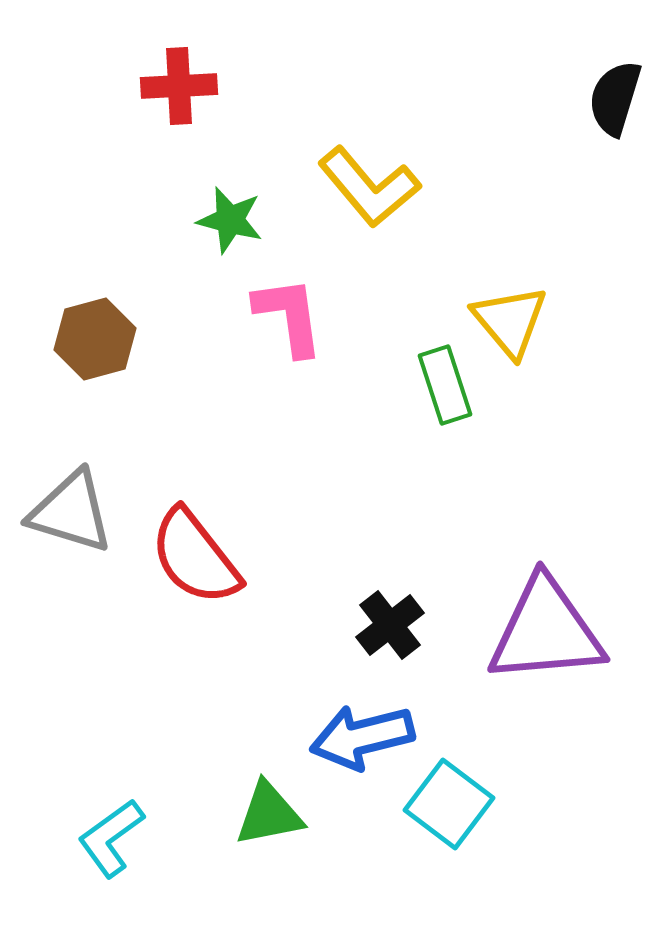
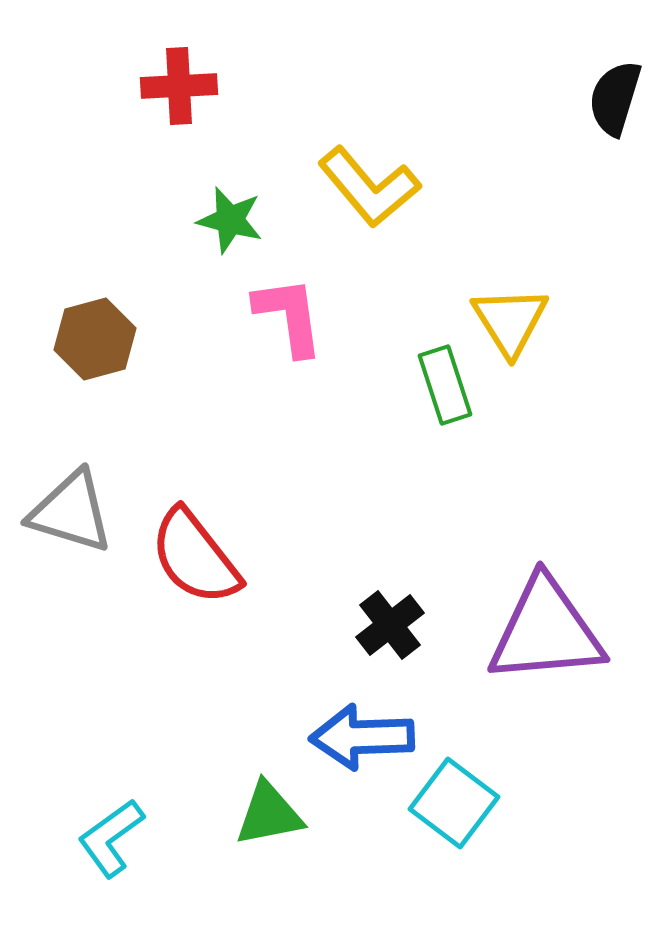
yellow triangle: rotated 8 degrees clockwise
blue arrow: rotated 12 degrees clockwise
cyan square: moved 5 px right, 1 px up
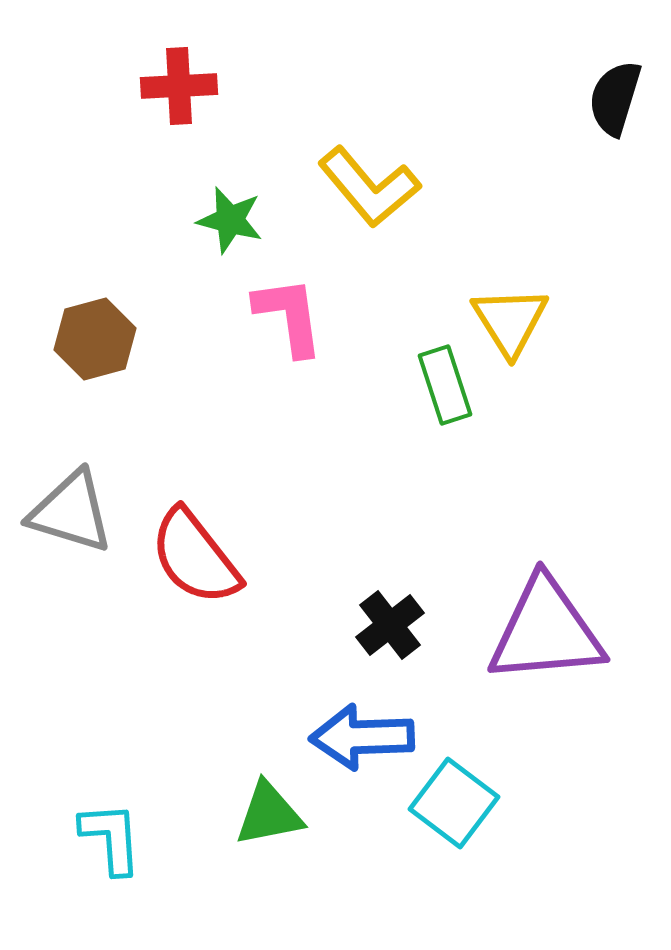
cyan L-shape: rotated 122 degrees clockwise
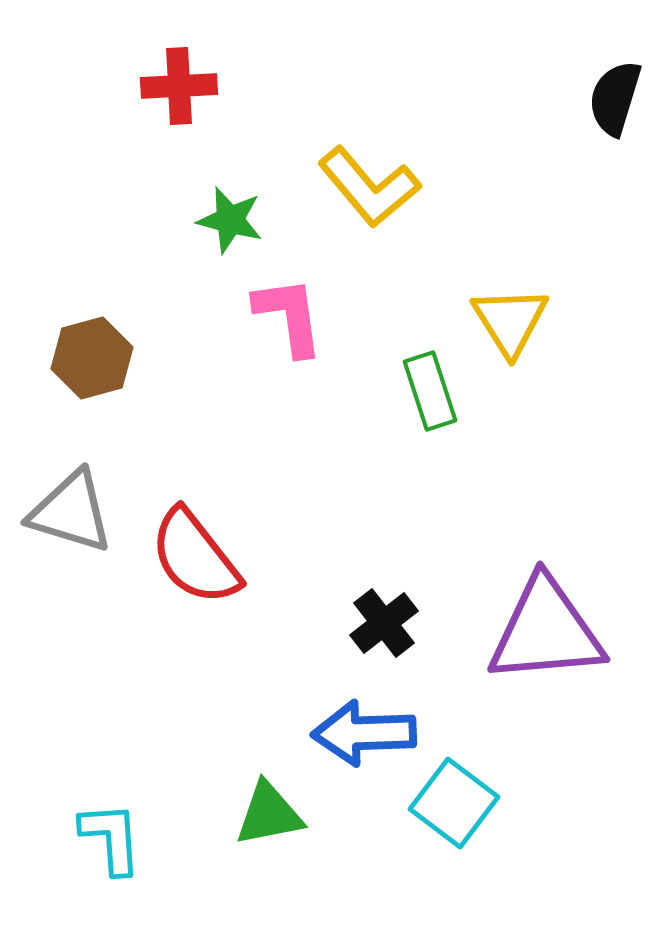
brown hexagon: moved 3 px left, 19 px down
green rectangle: moved 15 px left, 6 px down
black cross: moved 6 px left, 2 px up
blue arrow: moved 2 px right, 4 px up
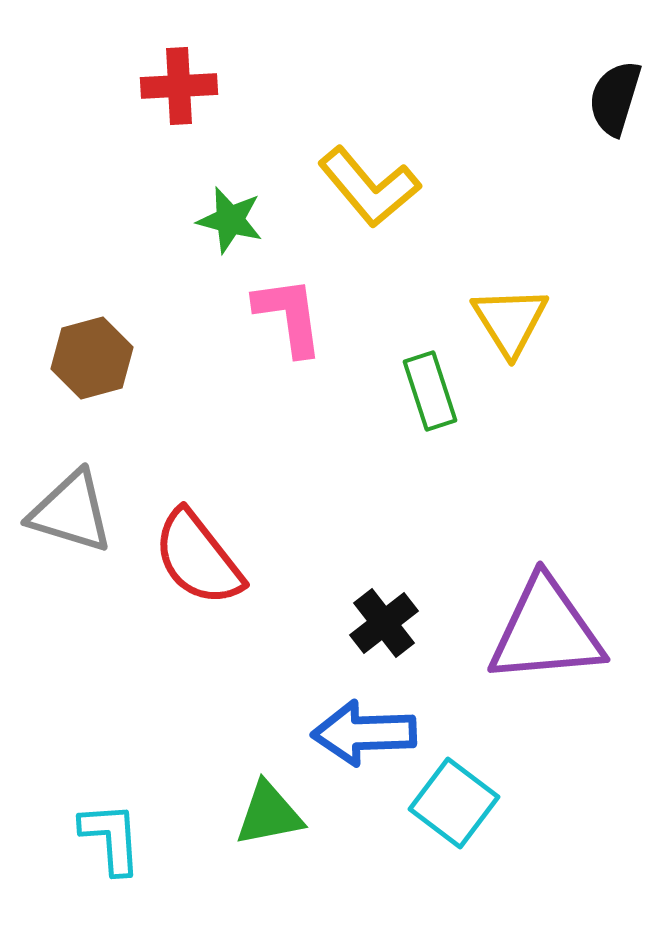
red semicircle: moved 3 px right, 1 px down
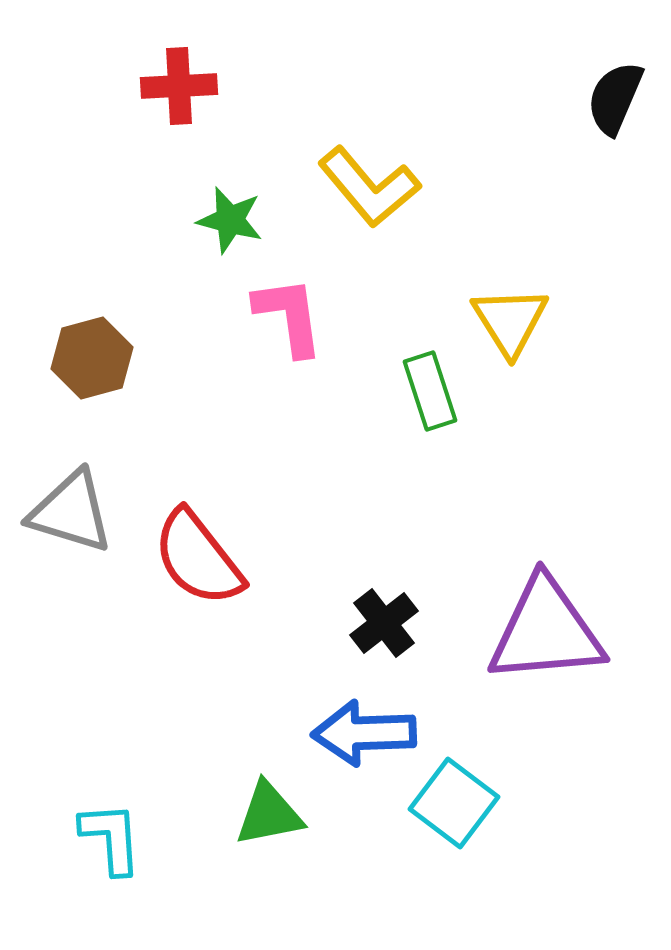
black semicircle: rotated 6 degrees clockwise
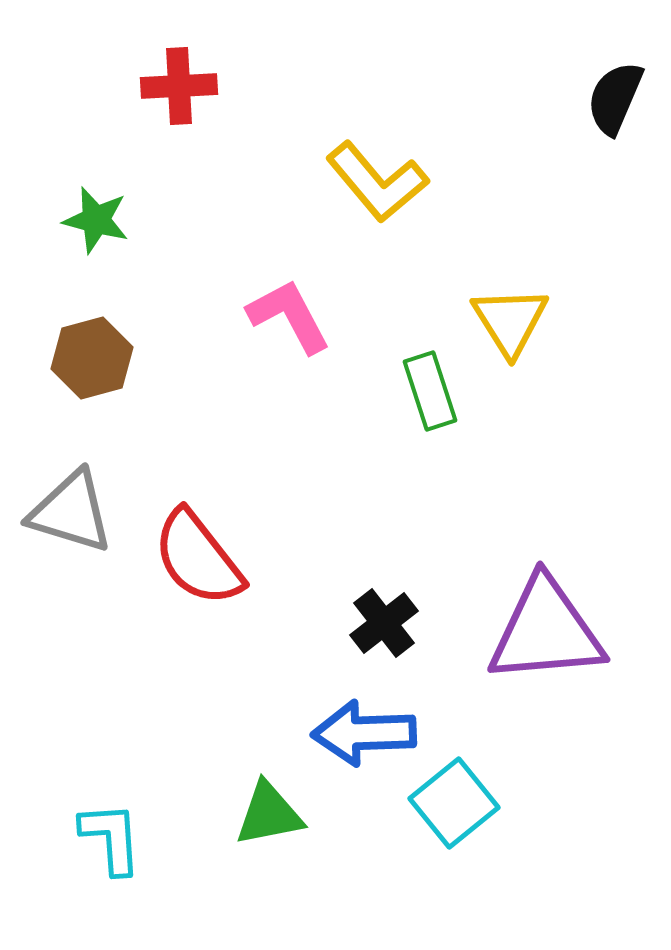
yellow L-shape: moved 8 px right, 5 px up
green star: moved 134 px left
pink L-shape: rotated 20 degrees counterclockwise
cyan square: rotated 14 degrees clockwise
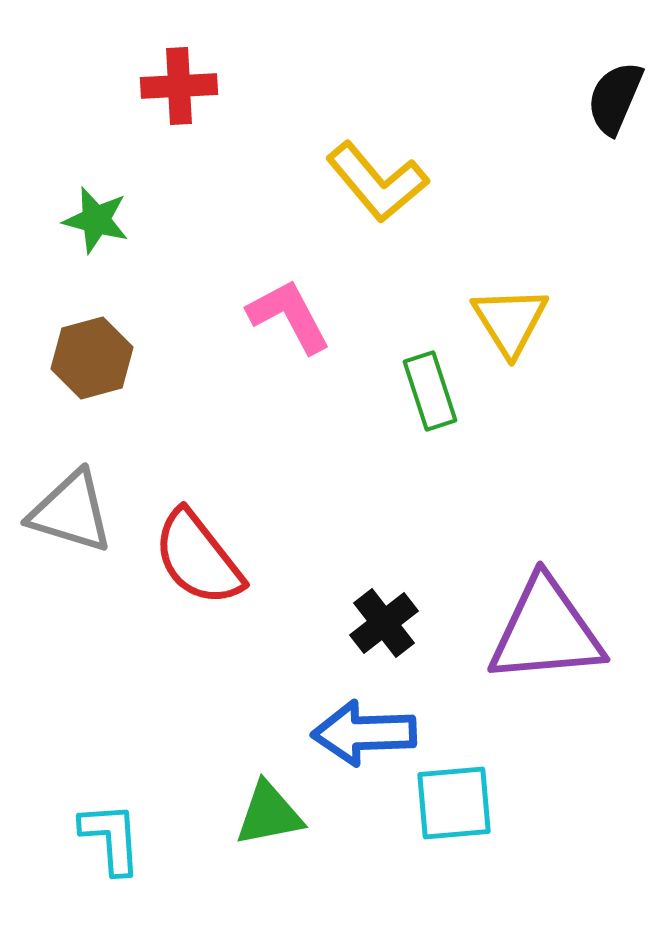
cyan square: rotated 34 degrees clockwise
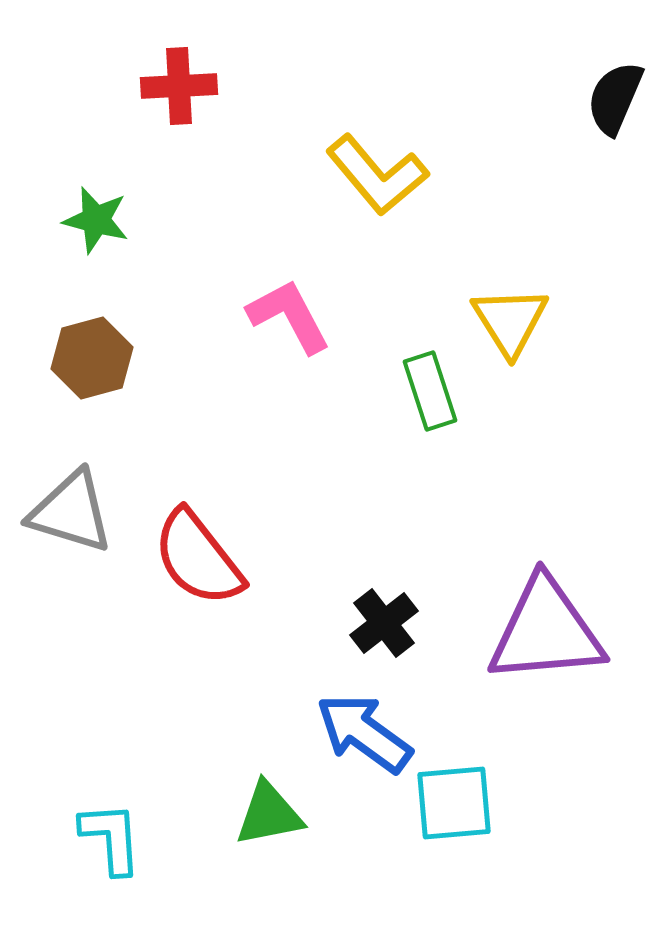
yellow L-shape: moved 7 px up
blue arrow: rotated 38 degrees clockwise
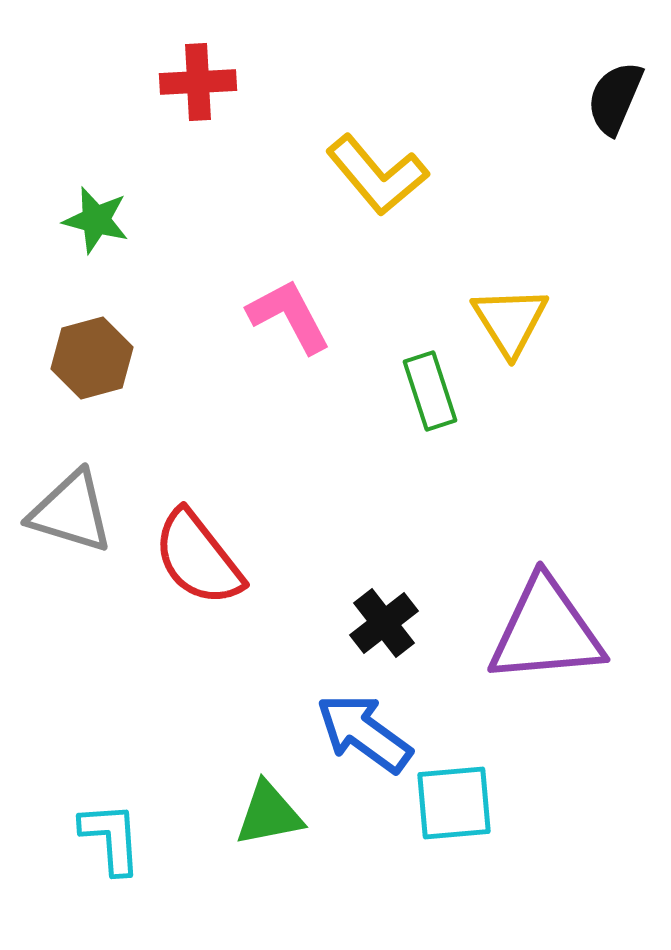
red cross: moved 19 px right, 4 px up
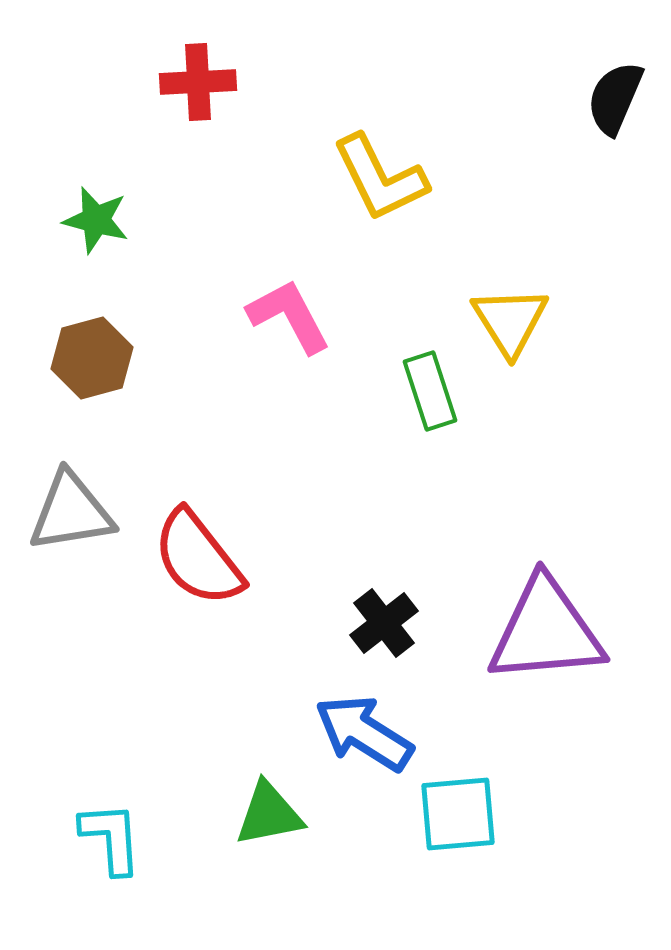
yellow L-shape: moved 3 px right, 3 px down; rotated 14 degrees clockwise
gray triangle: rotated 26 degrees counterclockwise
blue arrow: rotated 4 degrees counterclockwise
cyan square: moved 4 px right, 11 px down
